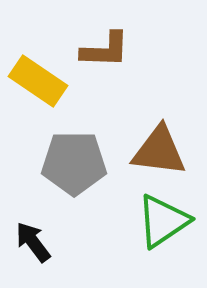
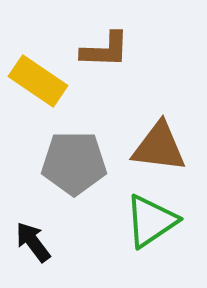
brown triangle: moved 4 px up
green triangle: moved 12 px left
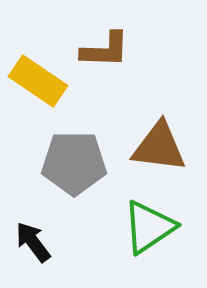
green triangle: moved 2 px left, 6 px down
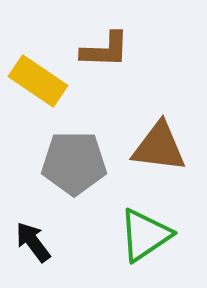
green triangle: moved 4 px left, 8 px down
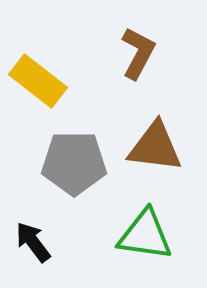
brown L-shape: moved 33 px right, 3 px down; rotated 64 degrees counterclockwise
yellow rectangle: rotated 4 degrees clockwise
brown triangle: moved 4 px left
green triangle: rotated 42 degrees clockwise
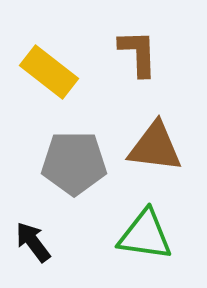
brown L-shape: rotated 30 degrees counterclockwise
yellow rectangle: moved 11 px right, 9 px up
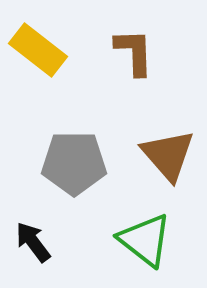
brown L-shape: moved 4 px left, 1 px up
yellow rectangle: moved 11 px left, 22 px up
brown triangle: moved 13 px right, 8 px down; rotated 42 degrees clockwise
green triangle: moved 5 px down; rotated 30 degrees clockwise
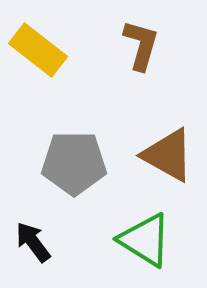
brown L-shape: moved 7 px right, 7 px up; rotated 18 degrees clockwise
brown triangle: rotated 20 degrees counterclockwise
green triangle: rotated 6 degrees counterclockwise
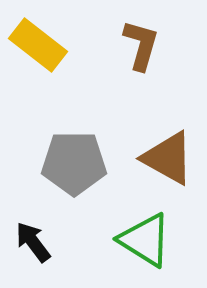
yellow rectangle: moved 5 px up
brown triangle: moved 3 px down
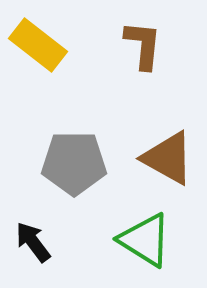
brown L-shape: moved 2 px right; rotated 10 degrees counterclockwise
